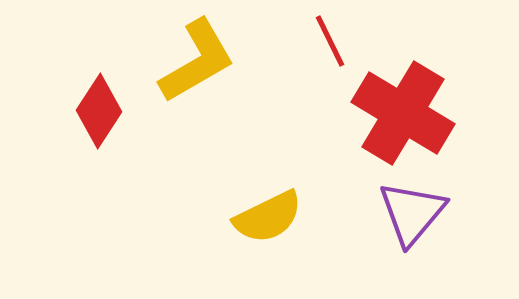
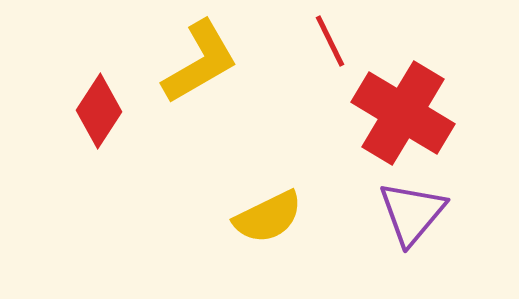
yellow L-shape: moved 3 px right, 1 px down
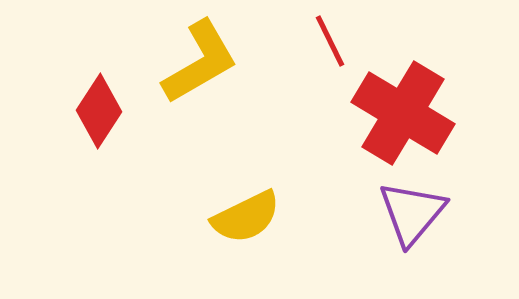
yellow semicircle: moved 22 px left
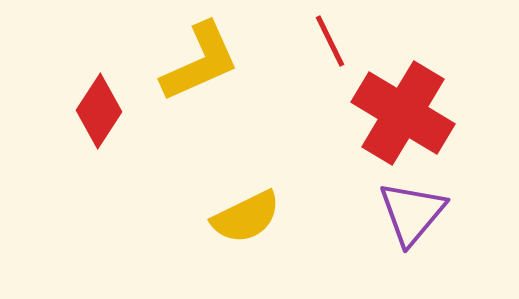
yellow L-shape: rotated 6 degrees clockwise
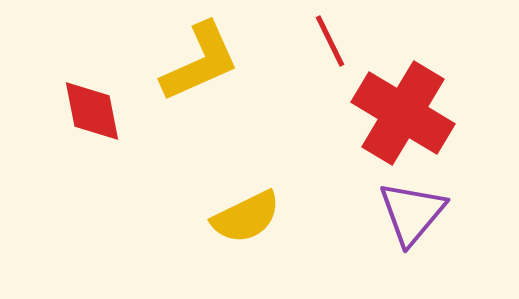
red diamond: moved 7 px left; rotated 44 degrees counterclockwise
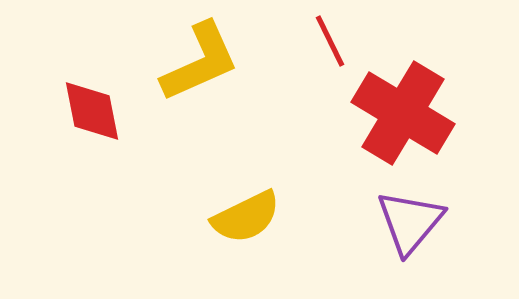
purple triangle: moved 2 px left, 9 px down
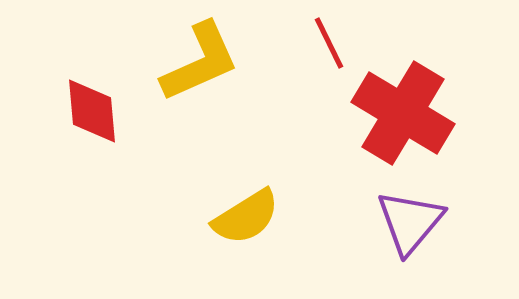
red line: moved 1 px left, 2 px down
red diamond: rotated 6 degrees clockwise
yellow semicircle: rotated 6 degrees counterclockwise
